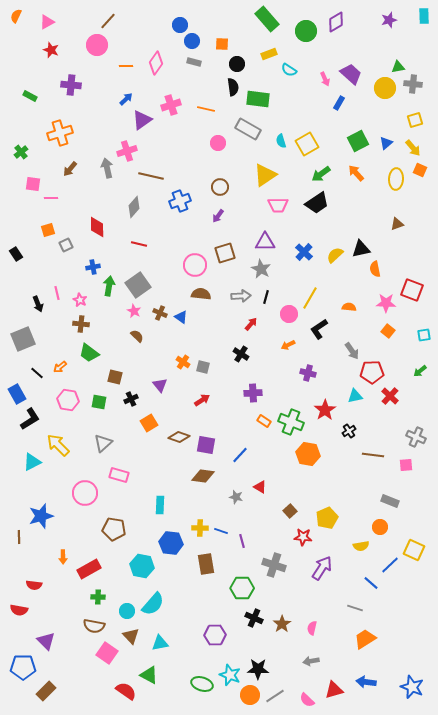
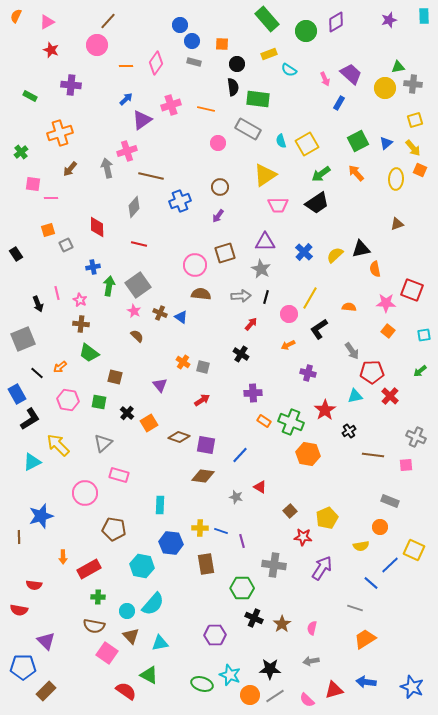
black cross at (131, 399): moved 4 px left, 14 px down; rotated 24 degrees counterclockwise
gray cross at (274, 565): rotated 10 degrees counterclockwise
black star at (258, 669): moved 12 px right
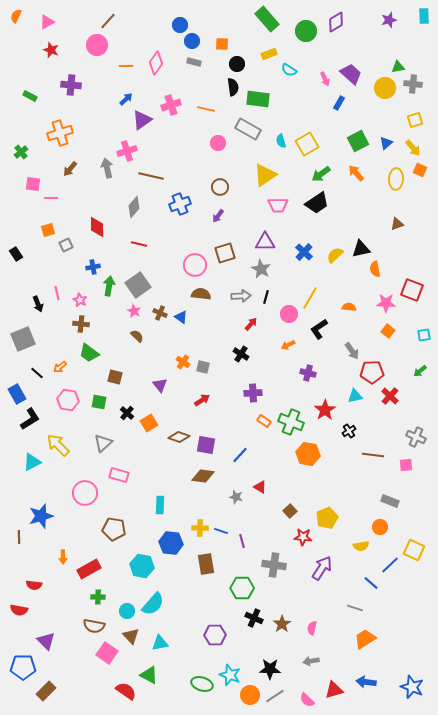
blue cross at (180, 201): moved 3 px down
